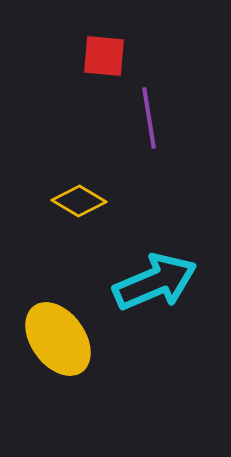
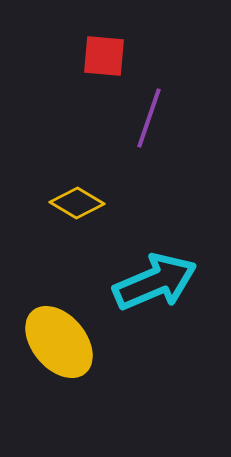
purple line: rotated 28 degrees clockwise
yellow diamond: moved 2 px left, 2 px down
yellow ellipse: moved 1 px right, 3 px down; rotated 4 degrees counterclockwise
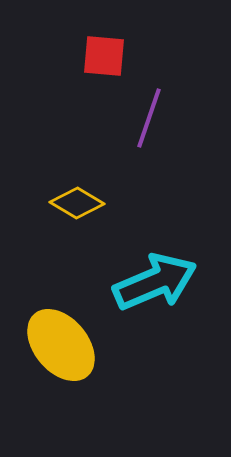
yellow ellipse: moved 2 px right, 3 px down
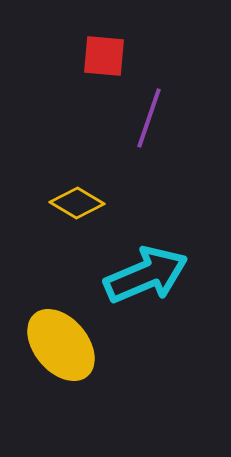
cyan arrow: moved 9 px left, 7 px up
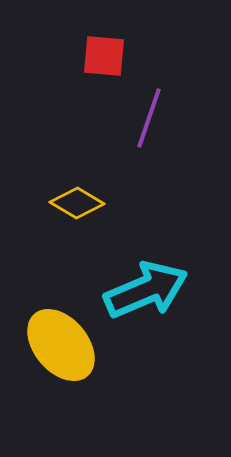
cyan arrow: moved 15 px down
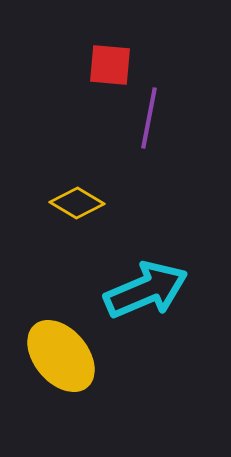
red square: moved 6 px right, 9 px down
purple line: rotated 8 degrees counterclockwise
yellow ellipse: moved 11 px down
